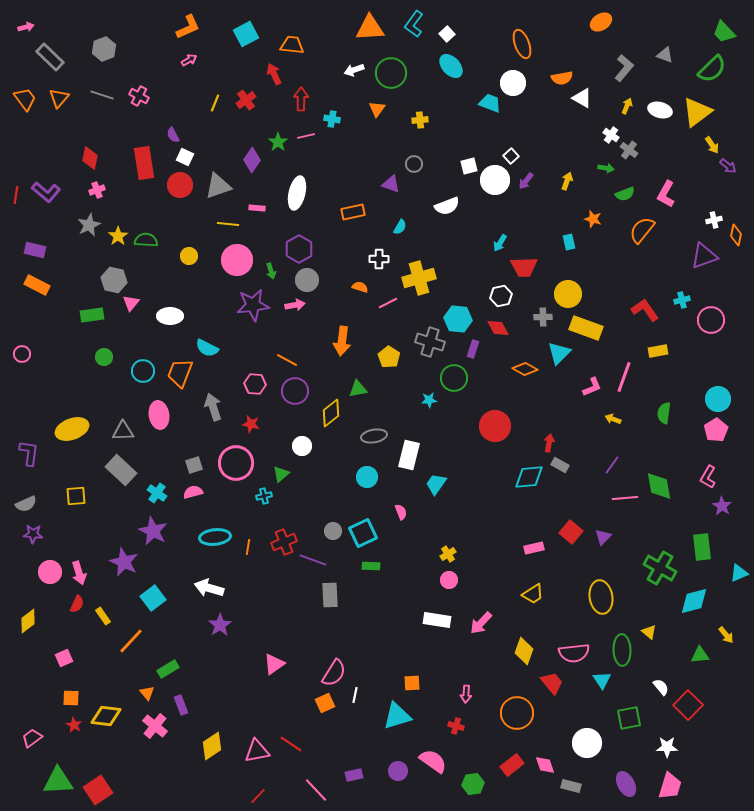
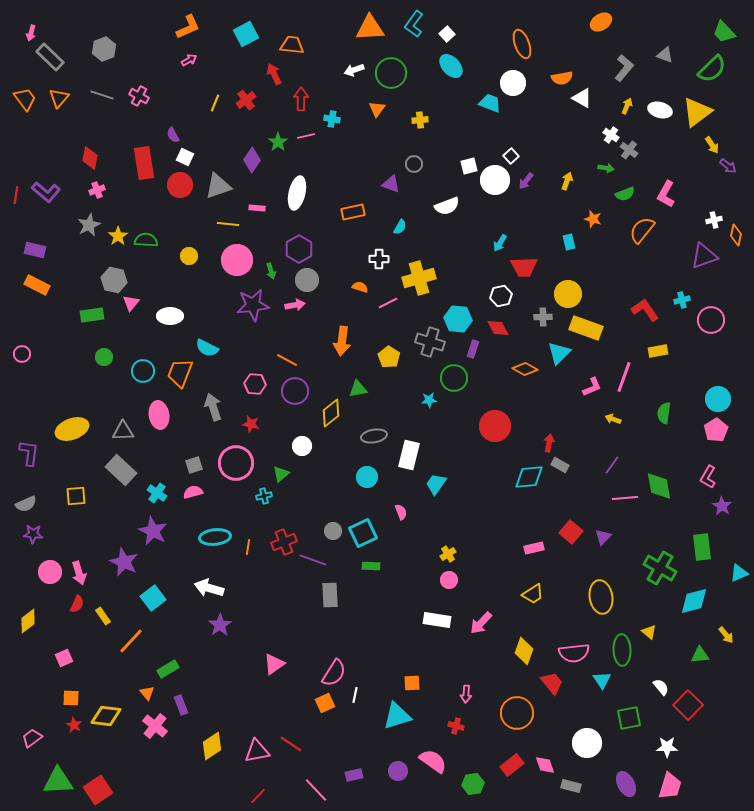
pink arrow at (26, 27): moved 5 px right, 6 px down; rotated 119 degrees clockwise
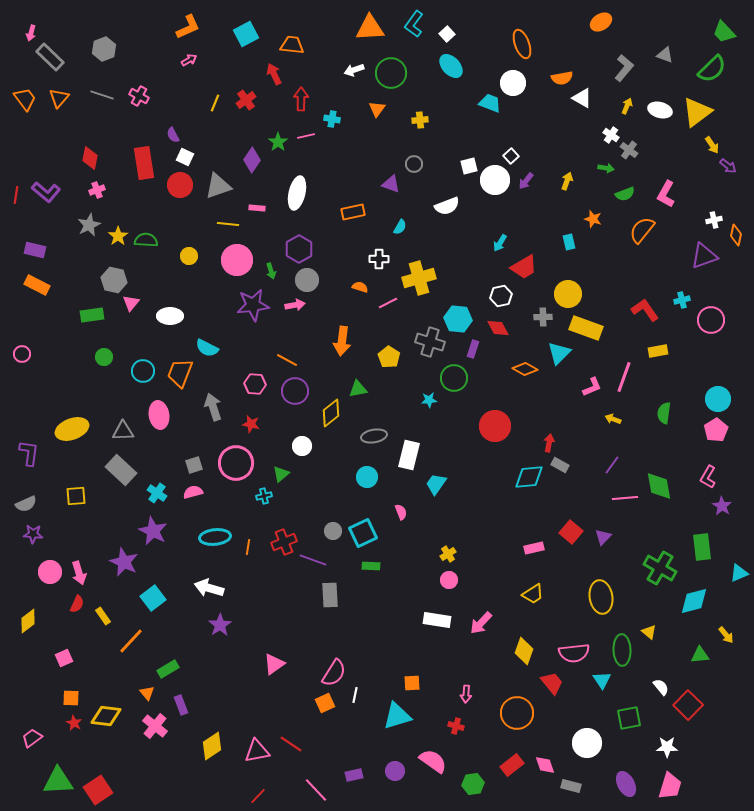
red trapezoid at (524, 267): rotated 28 degrees counterclockwise
red star at (74, 725): moved 2 px up
purple circle at (398, 771): moved 3 px left
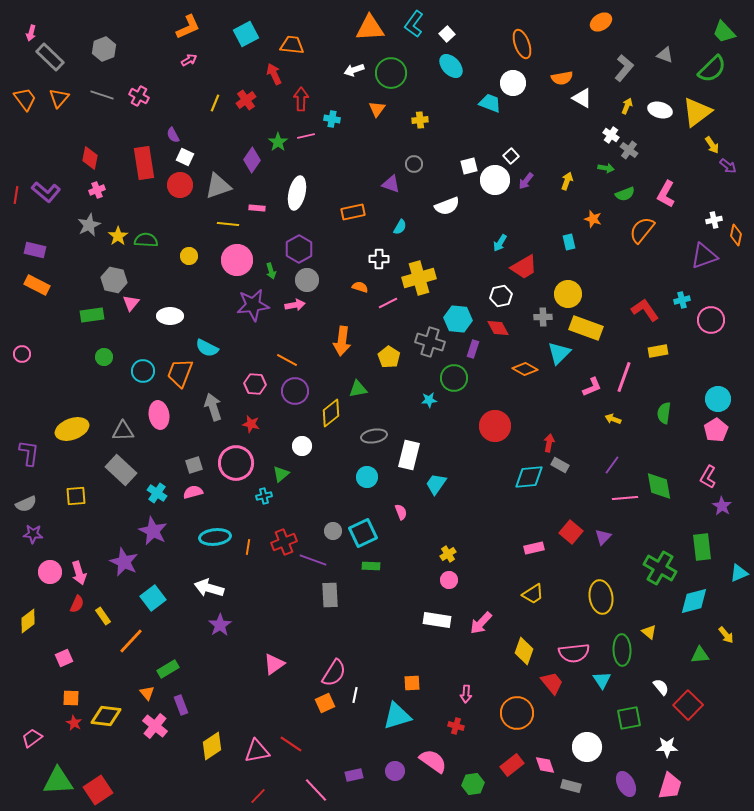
white circle at (587, 743): moved 4 px down
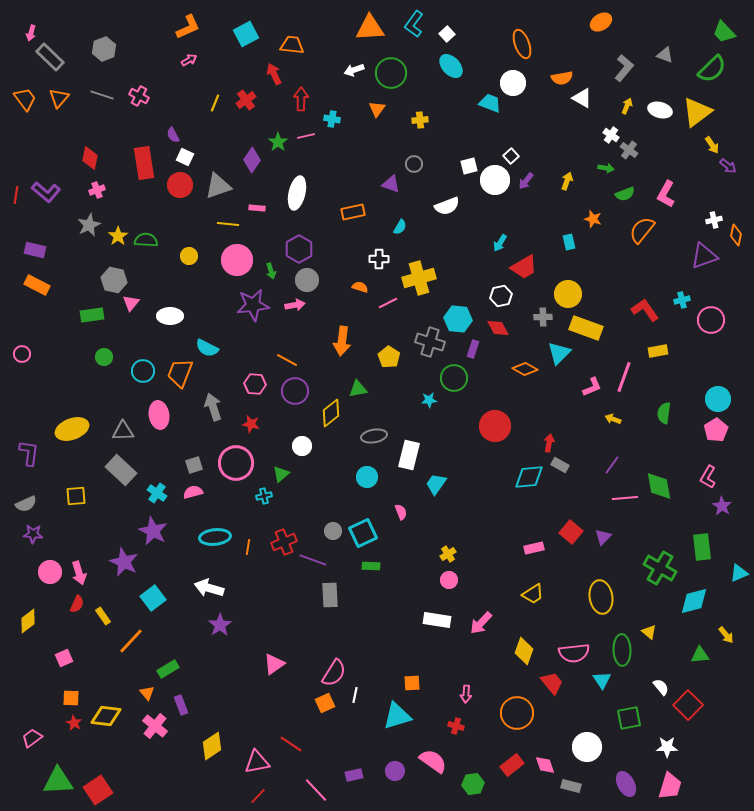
pink triangle at (257, 751): moved 11 px down
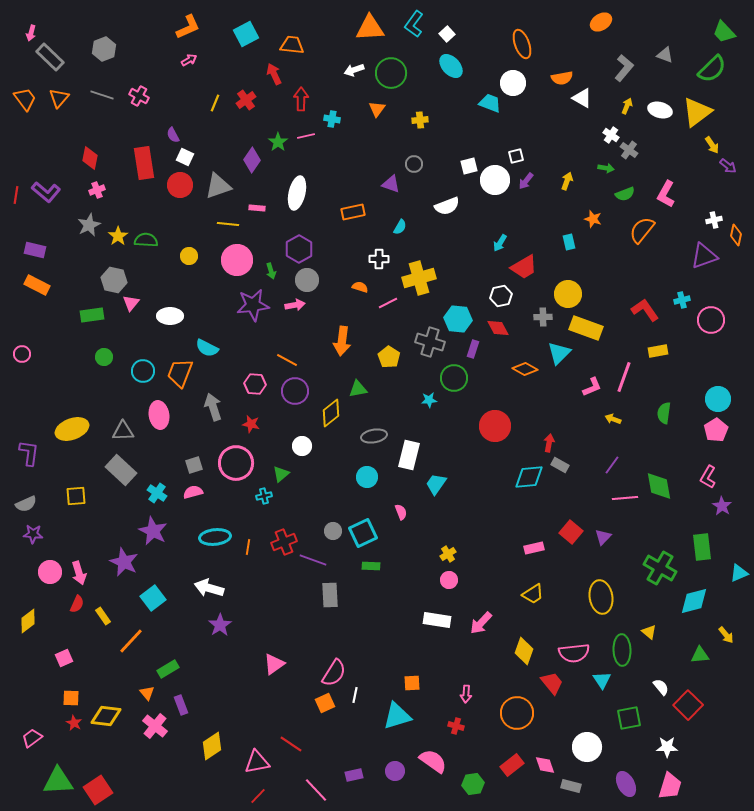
white square at (511, 156): moved 5 px right; rotated 28 degrees clockwise
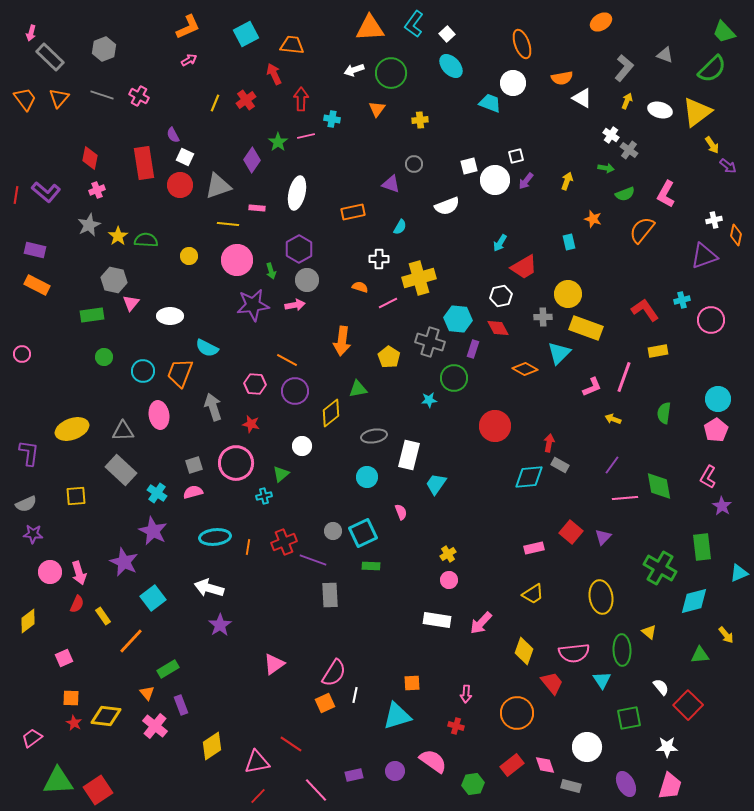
yellow arrow at (627, 106): moved 5 px up
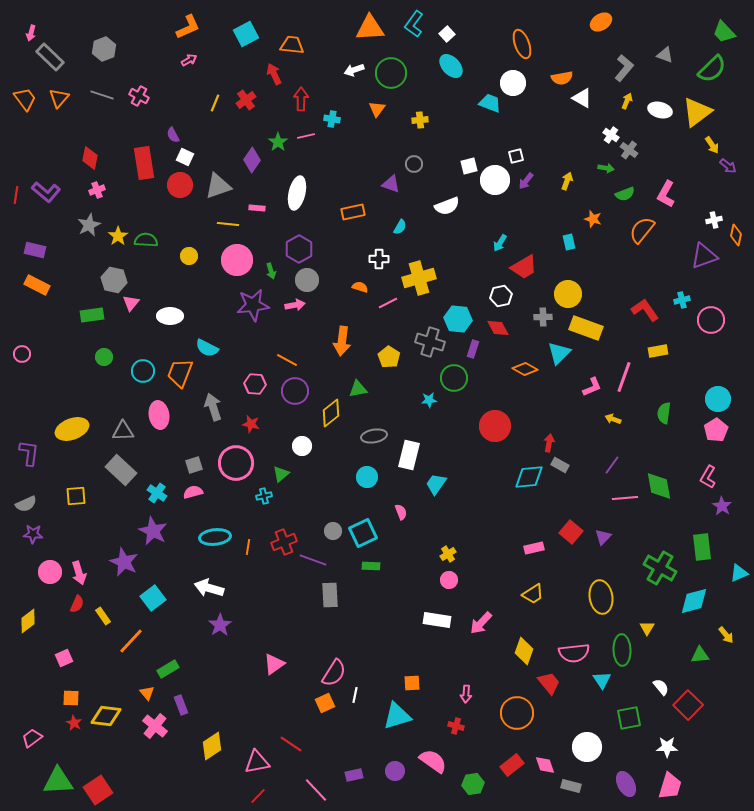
yellow triangle at (649, 632): moved 2 px left, 4 px up; rotated 21 degrees clockwise
red trapezoid at (552, 683): moved 3 px left
